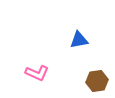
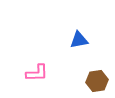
pink L-shape: rotated 25 degrees counterclockwise
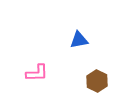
brown hexagon: rotated 25 degrees counterclockwise
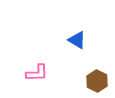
blue triangle: moved 2 px left; rotated 42 degrees clockwise
